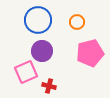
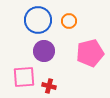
orange circle: moved 8 px left, 1 px up
purple circle: moved 2 px right
pink square: moved 2 px left, 5 px down; rotated 20 degrees clockwise
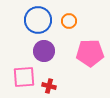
pink pentagon: rotated 12 degrees clockwise
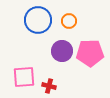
purple circle: moved 18 px right
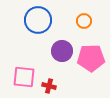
orange circle: moved 15 px right
pink pentagon: moved 1 px right, 5 px down
pink square: rotated 10 degrees clockwise
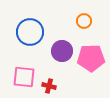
blue circle: moved 8 px left, 12 px down
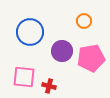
pink pentagon: rotated 8 degrees counterclockwise
